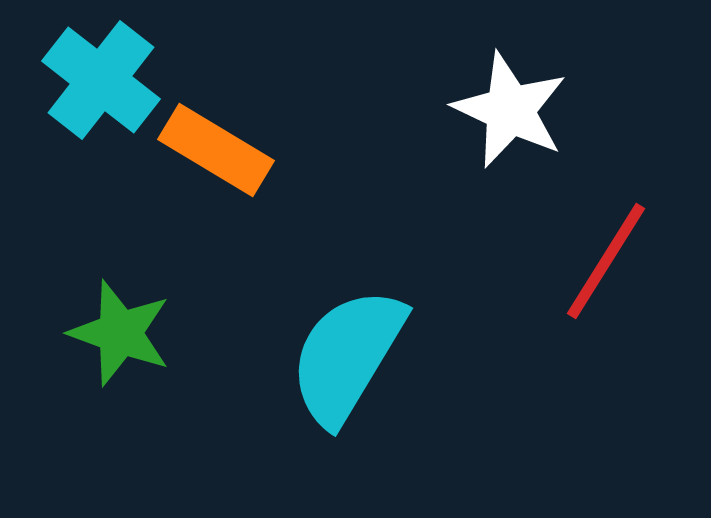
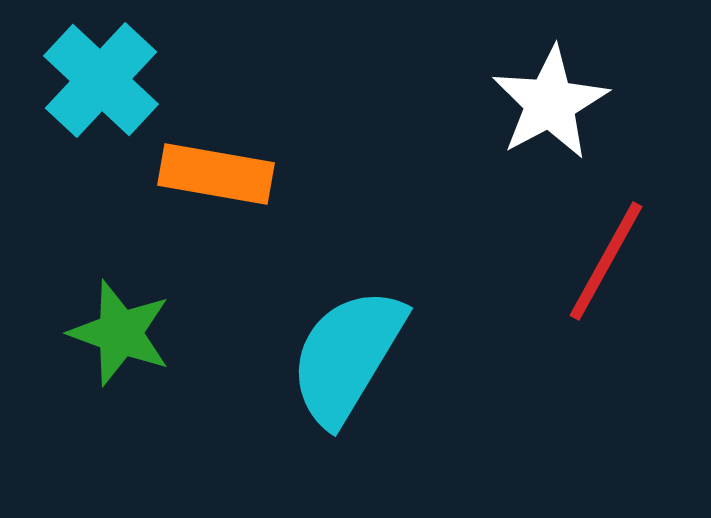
cyan cross: rotated 5 degrees clockwise
white star: moved 40 px right, 7 px up; rotated 19 degrees clockwise
orange rectangle: moved 24 px down; rotated 21 degrees counterclockwise
red line: rotated 3 degrees counterclockwise
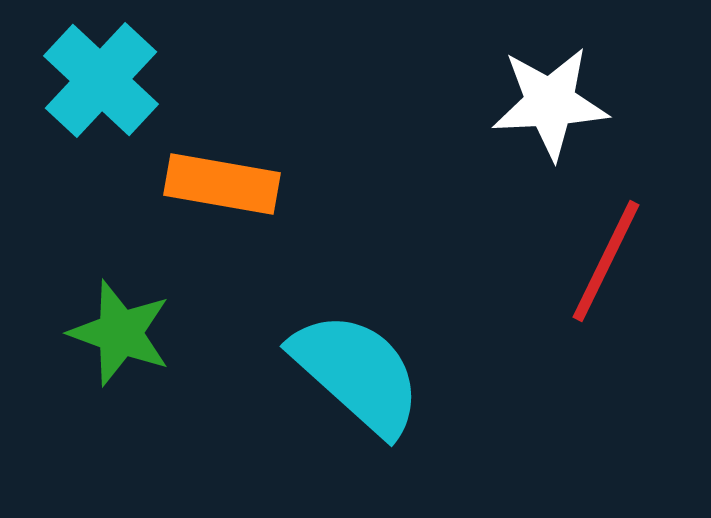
white star: rotated 25 degrees clockwise
orange rectangle: moved 6 px right, 10 px down
red line: rotated 3 degrees counterclockwise
cyan semicircle: moved 10 px right, 17 px down; rotated 101 degrees clockwise
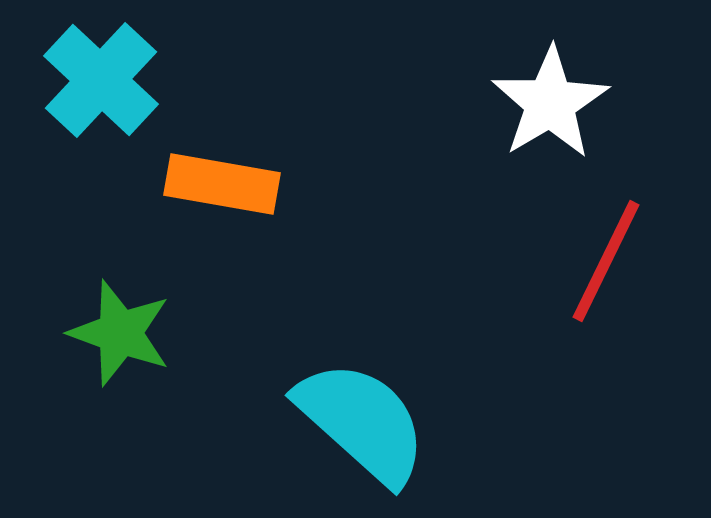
white star: rotated 28 degrees counterclockwise
cyan semicircle: moved 5 px right, 49 px down
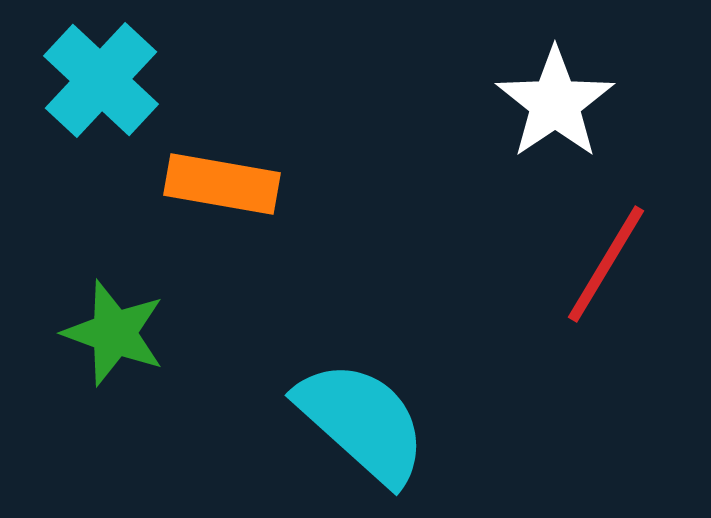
white star: moved 5 px right; rotated 3 degrees counterclockwise
red line: moved 3 px down; rotated 5 degrees clockwise
green star: moved 6 px left
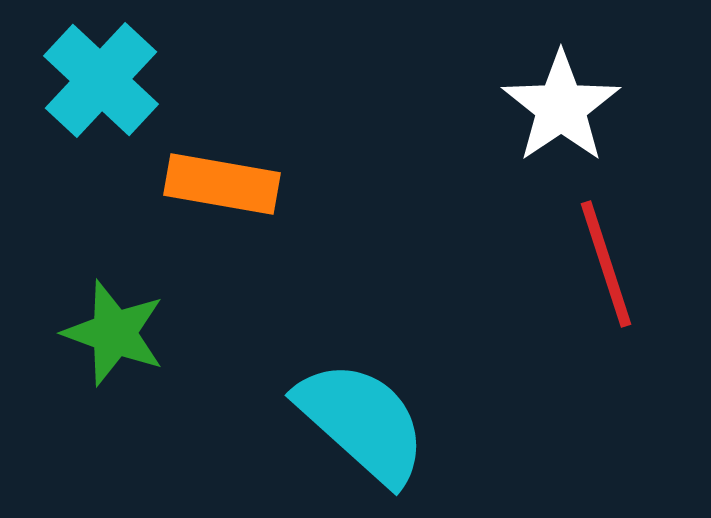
white star: moved 6 px right, 4 px down
red line: rotated 49 degrees counterclockwise
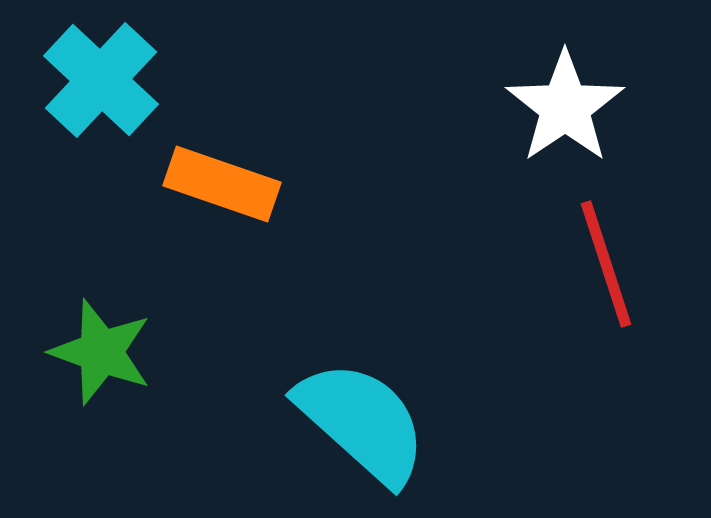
white star: moved 4 px right
orange rectangle: rotated 9 degrees clockwise
green star: moved 13 px left, 19 px down
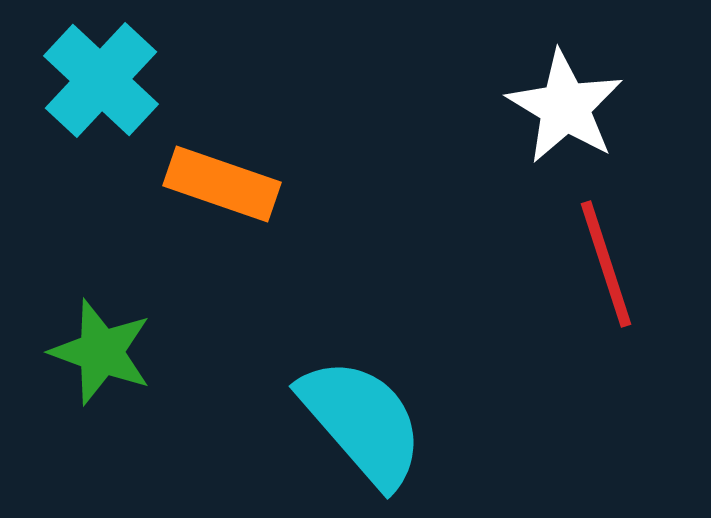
white star: rotated 7 degrees counterclockwise
cyan semicircle: rotated 7 degrees clockwise
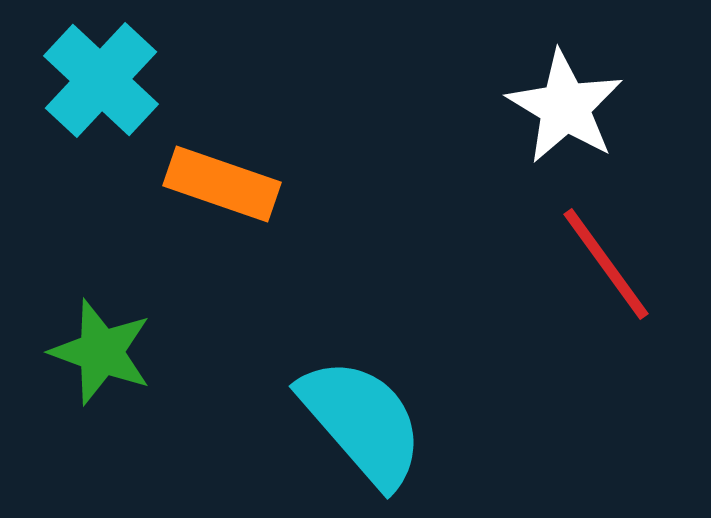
red line: rotated 18 degrees counterclockwise
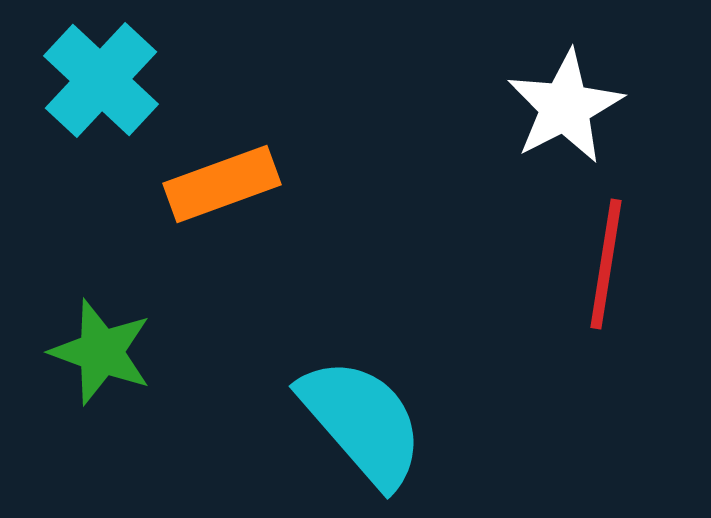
white star: rotated 14 degrees clockwise
orange rectangle: rotated 39 degrees counterclockwise
red line: rotated 45 degrees clockwise
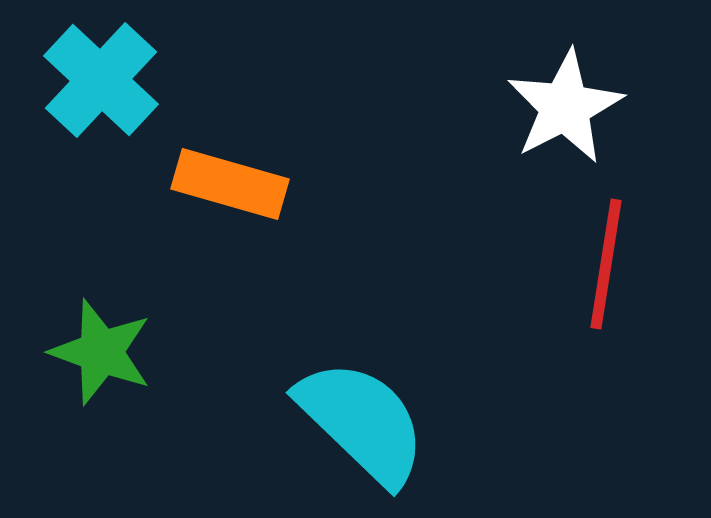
orange rectangle: moved 8 px right; rotated 36 degrees clockwise
cyan semicircle: rotated 5 degrees counterclockwise
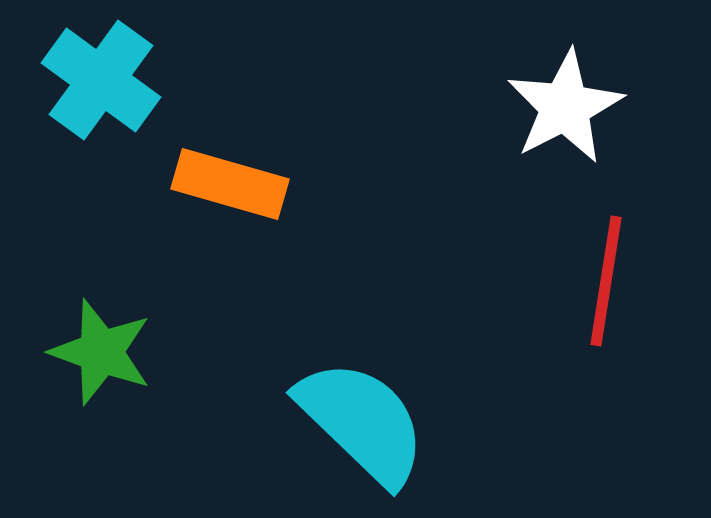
cyan cross: rotated 7 degrees counterclockwise
red line: moved 17 px down
